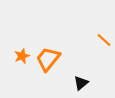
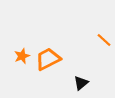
orange trapezoid: rotated 24 degrees clockwise
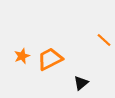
orange trapezoid: moved 2 px right
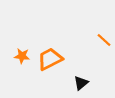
orange star: rotated 28 degrees clockwise
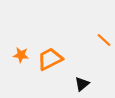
orange star: moved 1 px left, 1 px up
black triangle: moved 1 px right, 1 px down
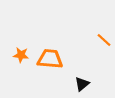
orange trapezoid: rotated 32 degrees clockwise
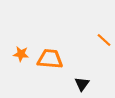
orange star: moved 1 px up
black triangle: rotated 14 degrees counterclockwise
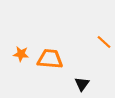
orange line: moved 2 px down
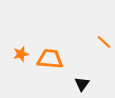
orange star: rotated 21 degrees counterclockwise
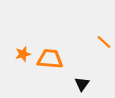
orange star: moved 2 px right
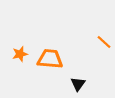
orange star: moved 3 px left
black triangle: moved 4 px left
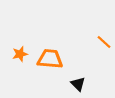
black triangle: rotated 21 degrees counterclockwise
